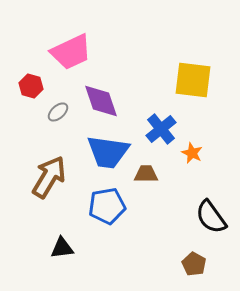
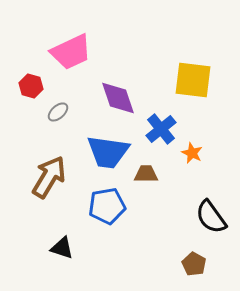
purple diamond: moved 17 px right, 3 px up
black triangle: rotated 25 degrees clockwise
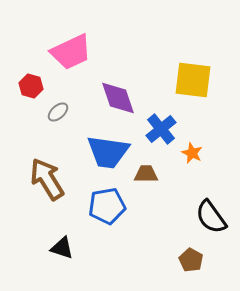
brown arrow: moved 2 px left, 2 px down; rotated 63 degrees counterclockwise
brown pentagon: moved 3 px left, 4 px up
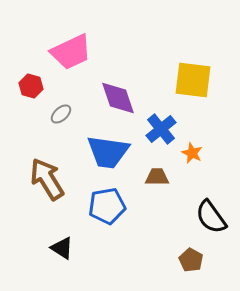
gray ellipse: moved 3 px right, 2 px down
brown trapezoid: moved 11 px right, 3 px down
black triangle: rotated 15 degrees clockwise
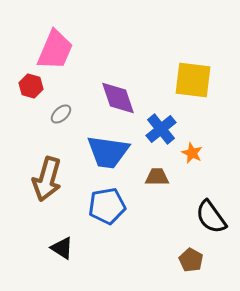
pink trapezoid: moved 16 px left, 2 px up; rotated 42 degrees counterclockwise
brown arrow: rotated 132 degrees counterclockwise
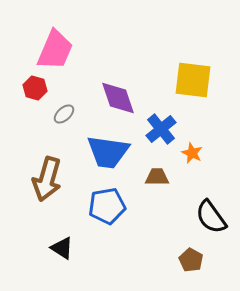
red hexagon: moved 4 px right, 2 px down
gray ellipse: moved 3 px right
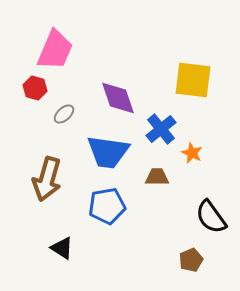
brown pentagon: rotated 20 degrees clockwise
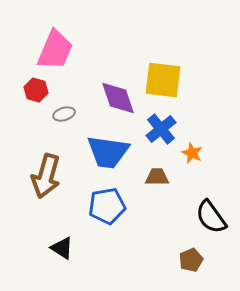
yellow square: moved 30 px left
red hexagon: moved 1 px right, 2 px down
gray ellipse: rotated 25 degrees clockwise
brown arrow: moved 1 px left, 3 px up
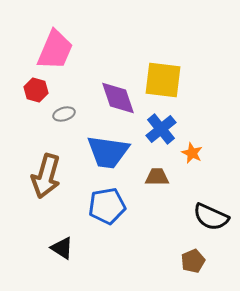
black semicircle: rotated 30 degrees counterclockwise
brown pentagon: moved 2 px right, 1 px down
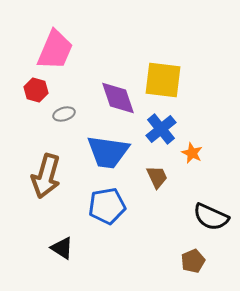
brown trapezoid: rotated 65 degrees clockwise
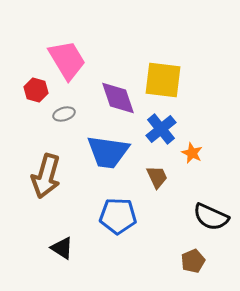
pink trapezoid: moved 12 px right, 10 px down; rotated 54 degrees counterclockwise
blue pentagon: moved 11 px right, 10 px down; rotated 12 degrees clockwise
